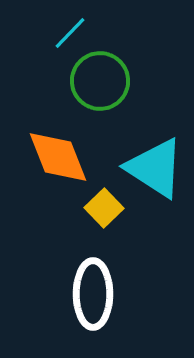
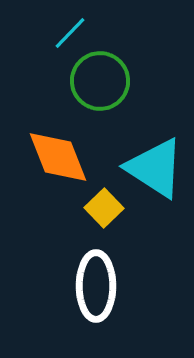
white ellipse: moved 3 px right, 8 px up
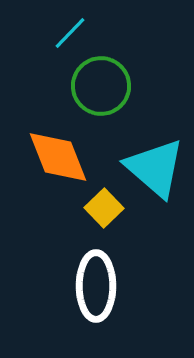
green circle: moved 1 px right, 5 px down
cyan triangle: rotated 8 degrees clockwise
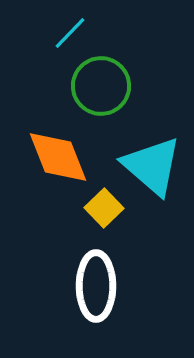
cyan triangle: moved 3 px left, 2 px up
